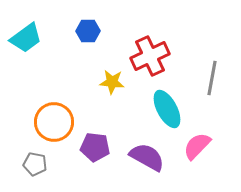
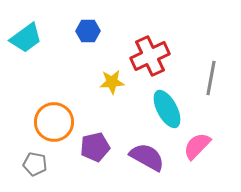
gray line: moved 1 px left
yellow star: rotated 10 degrees counterclockwise
purple pentagon: rotated 20 degrees counterclockwise
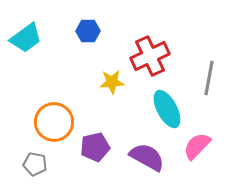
gray line: moved 2 px left
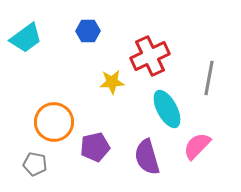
purple semicircle: rotated 135 degrees counterclockwise
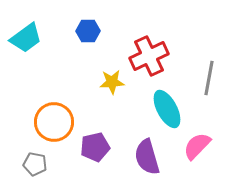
red cross: moved 1 px left
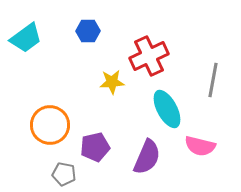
gray line: moved 4 px right, 2 px down
orange circle: moved 4 px left, 3 px down
pink semicircle: moved 3 px right; rotated 120 degrees counterclockwise
purple semicircle: rotated 141 degrees counterclockwise
gray pentagon: moved 29 px right, 10 px down
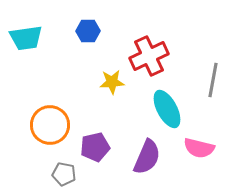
cyan trapezoid: rotated 28 degrees clockwise
pink semicircle: moved 1 px left, 2 px down
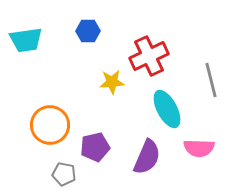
cyan trapezoid: moved 2 px down
gray line: moved 2 px left; rotated 24 degrees counterclockwise
pink semicircle: rotated 12 degrees counterclockwise
